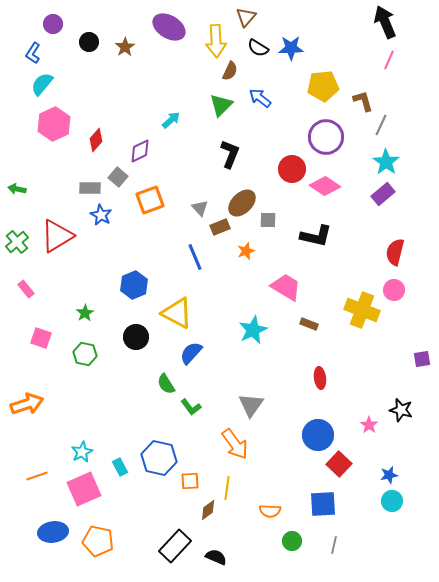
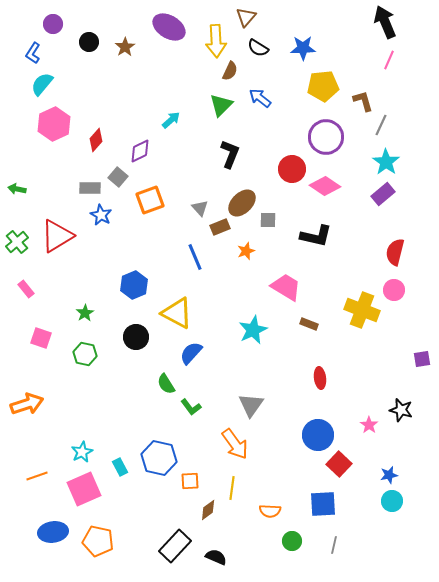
blue star at (291, 48): moved 12 px right
yellow line at (227, 488): moved 5 px right
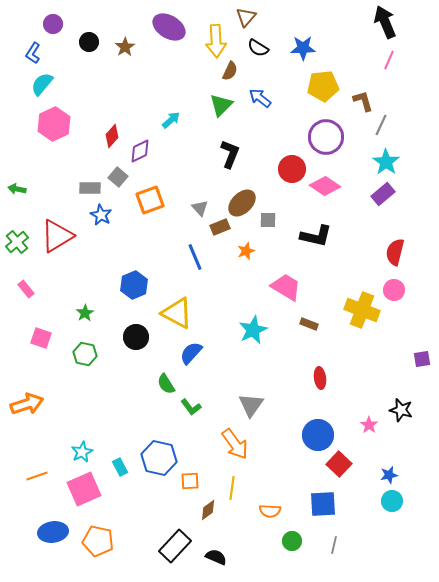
red diamond at (96, 140): moved 16 px right, 4 px up
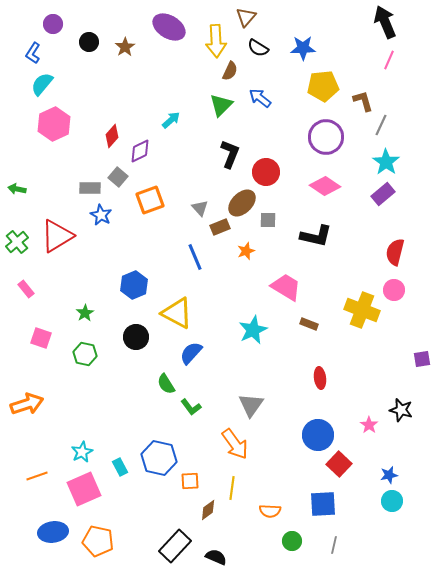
red circle at (292, 169): moved 26 px left, 3 px down
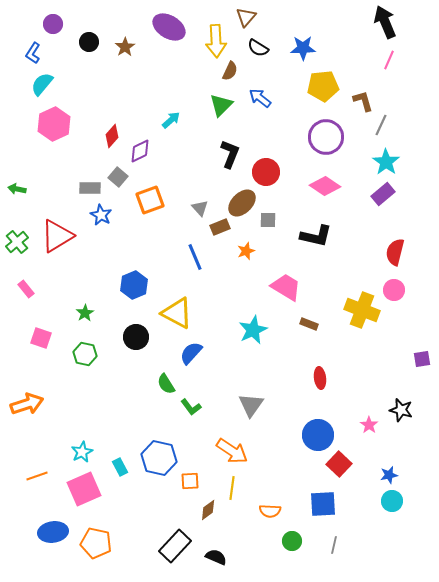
orange arrow at (235, 444): moved 3 px left, 7 px down; rotated 20 degrees counterclockwise
orange pentagon at (98, 541): moved 2 px left, 2 px down
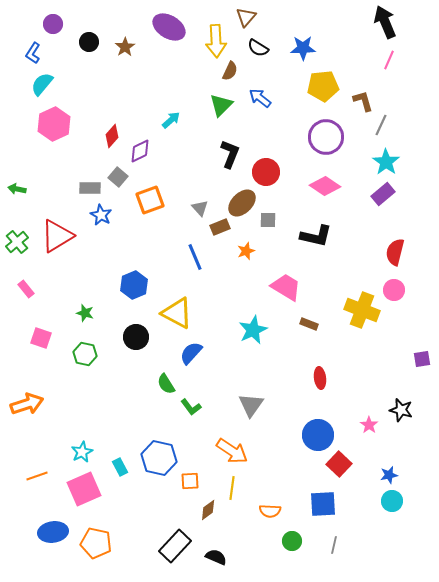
green star at (85, 313): rotated 24 degrees counterclockwise
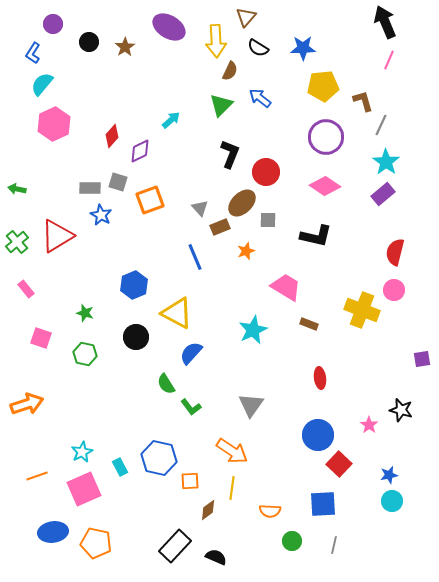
gray square at (118, 177): moved 5 px down; rotated 24 degrees counterclockwise
